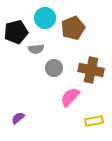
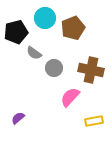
gray semicircle: moved 2 px left, 4 px down; rotated 42 degrees clockwise
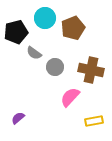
gray circle: moved 1 px right, 1 px up
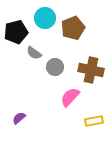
purple semicircle: moved 1 px right
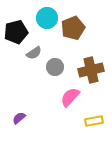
cyan circle: moved 2 px right
gray semicircle: rotated 70 degrees counterclockwise
brown cross: rotated 25 degrees counterclockwise
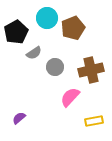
black pentagon: rotated 15 degrees counterclockwise
